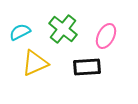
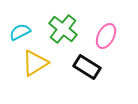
yellow triangle: rotated 8 degrees counterclockwise
black rectangle: rotated 36 degrees clockwise
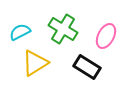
green cross: rotated 8 degrees counterclockwise
